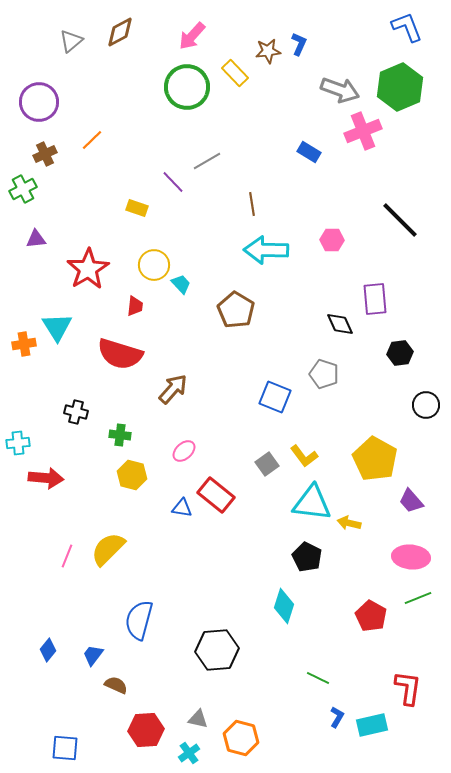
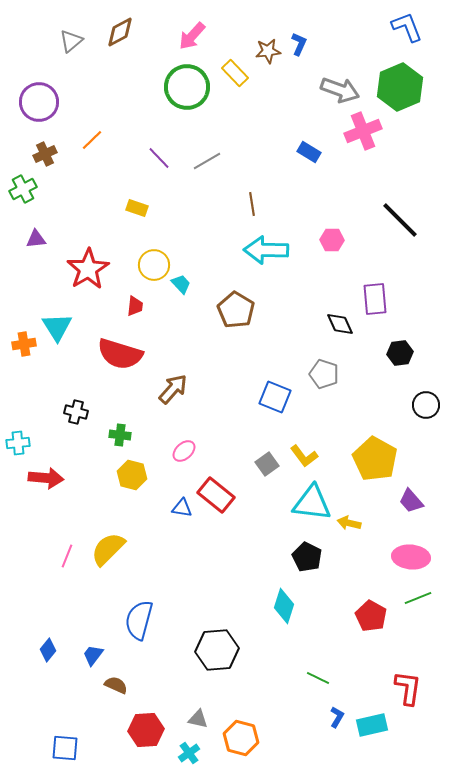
purple line at (173, 182): moved 14 px left, 24 px up
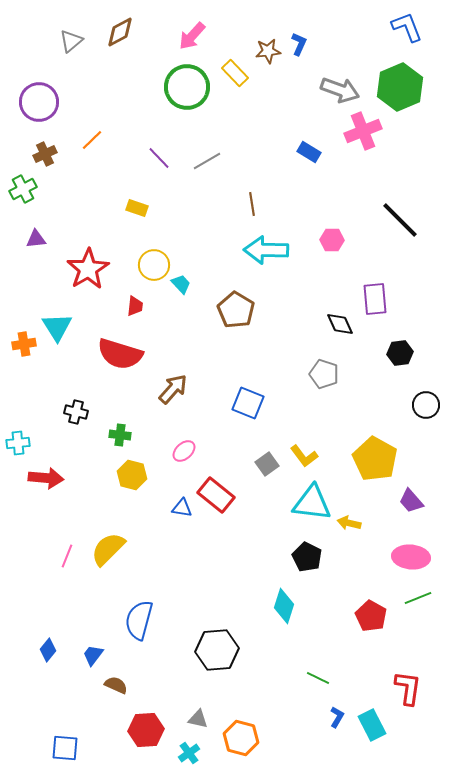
blue square at (275, 397): moved 27 px left, 6 px down
cyan rectangle at (372, 725): rotated 76 degrees clockwise
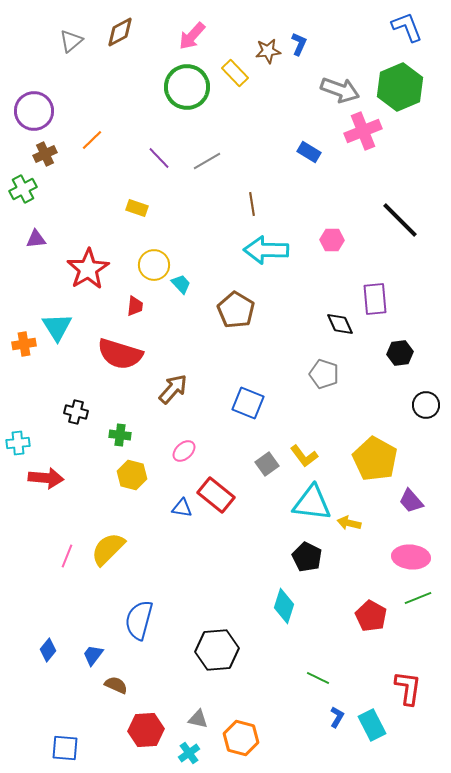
purple circle at (39, 102): moved 5 px left, 9 px down
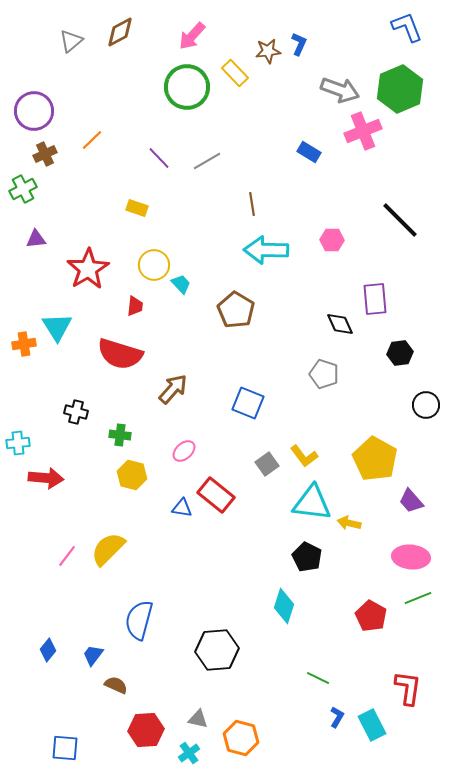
green hexagon at (400, 87): moved 2 px down
pink line at (67, 556): rotated 15 degrees clockwise
